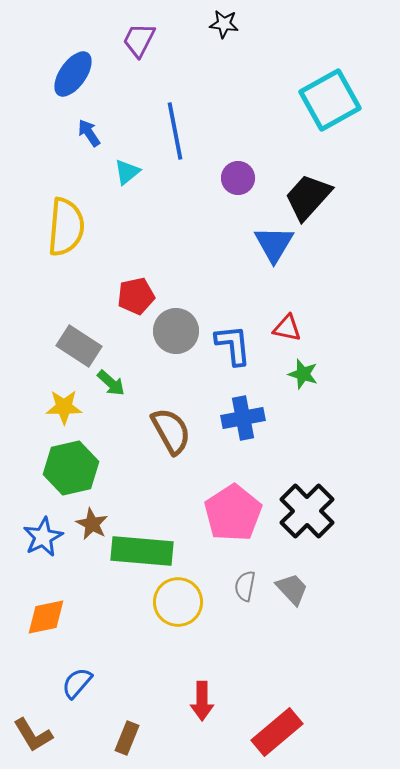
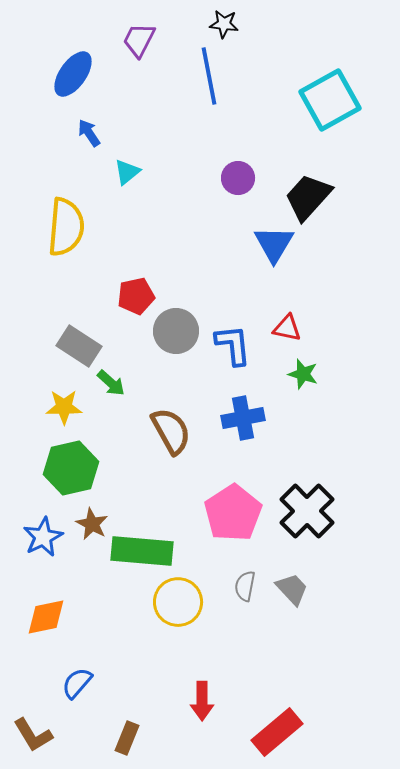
blue line: moved 34 px right, 55 px up
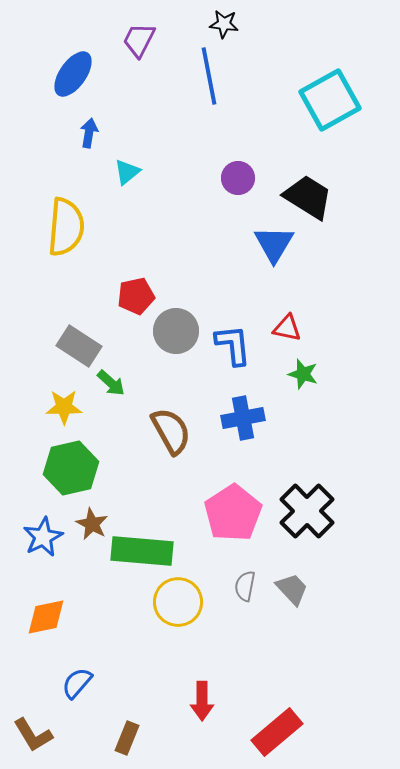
blue arrow: rotated 44 degrees clockwise
black trapezoid: rotated 80 degrees clockwise
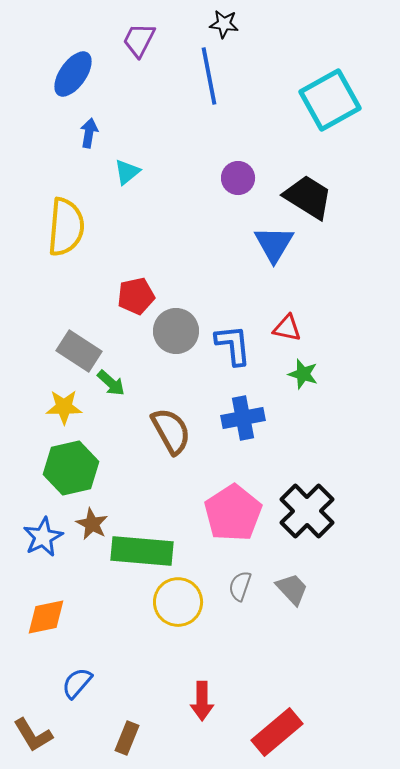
gray rectangle: moved 5 px down
gray semicircle: moved 5 px left; rotated 8 degrees clockwise
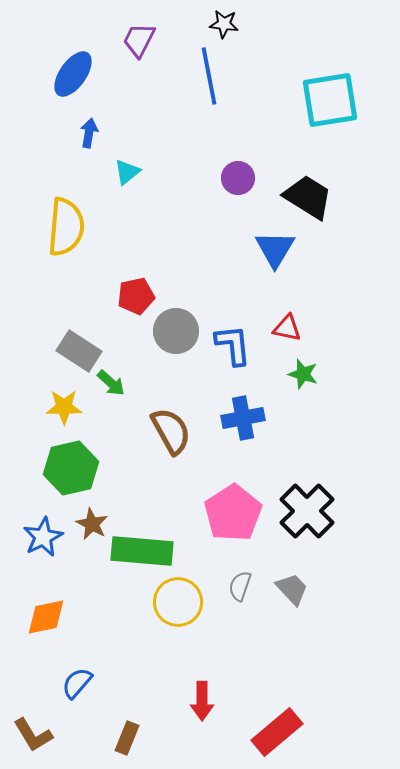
cyan square: rotated 20 degrees clockwise
blue triangle: moved 1 px right, 5 px down
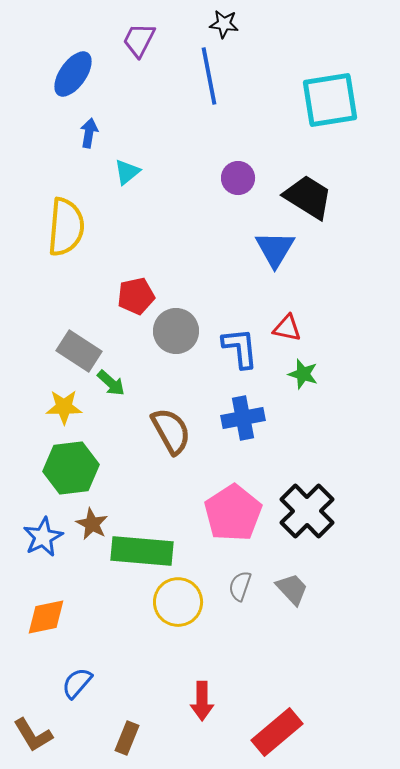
blue L-shape: moved 7 px right, 3 px down
green hexagon: rotated 6 degrees clockwise
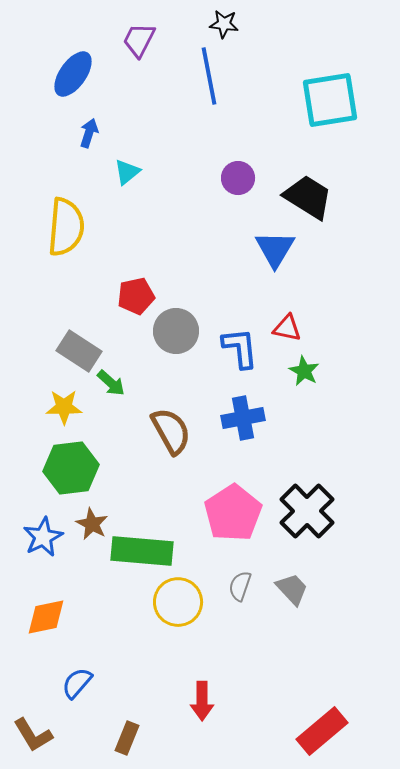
blue arrow: rotated 8 degrees clockwise
green star: moved 1 px right, 3 px up; rotated 12 degrees clockwise
red rectangle: moved 45 px right, 1 px up
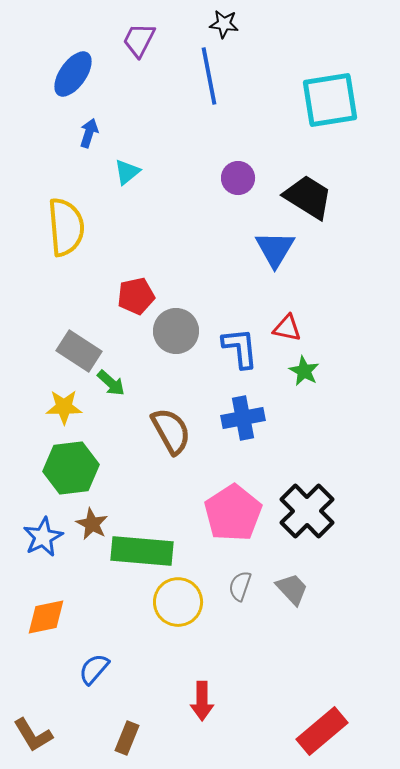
yellow semicircle: rotated 10 degrees counterclockwise
blue semicircle: moved 17 px right, 14 px up
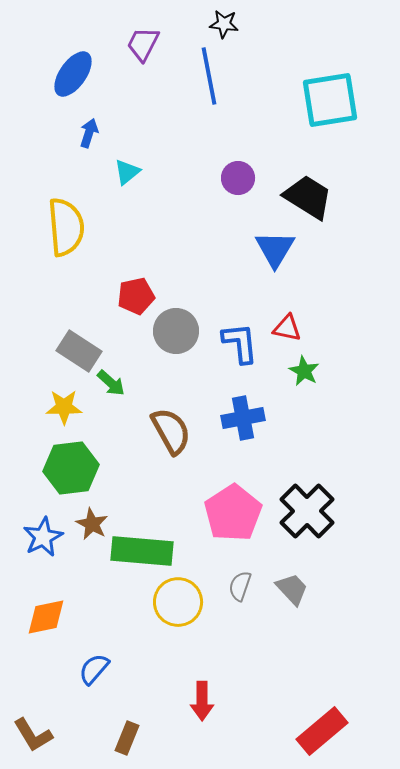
purple trapezoid: moved 4 px right, 4 px down
blue L-shape: moved 5 px up
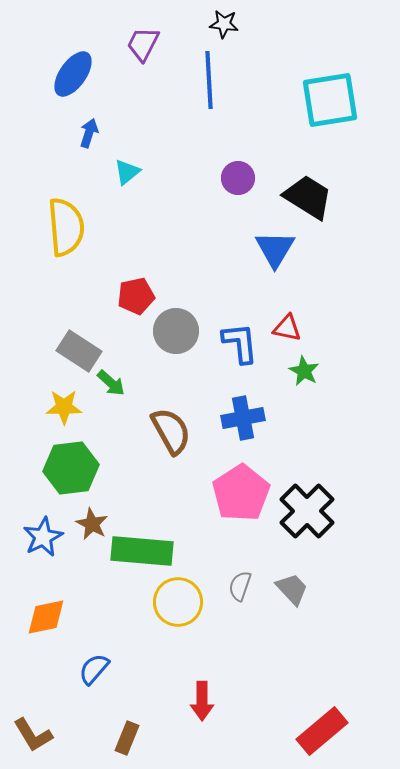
blue line: moved 4 px down; rotated 8 degrees clockwise
pink pentagon: moved 8 px right, 20 px up
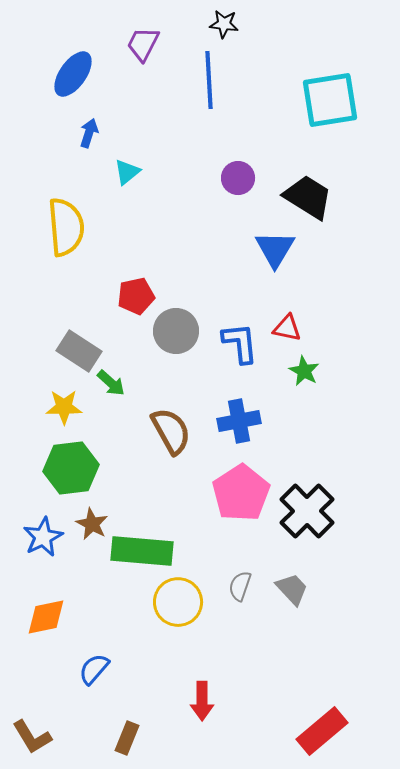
blue cross: moved 4 px left, 3 px down
brown L-shape: moved 1 px left, 2 px down
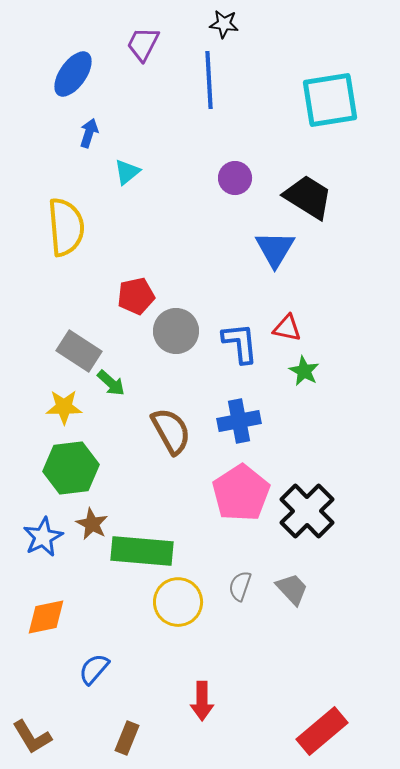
purple circle: moved 3 px left
